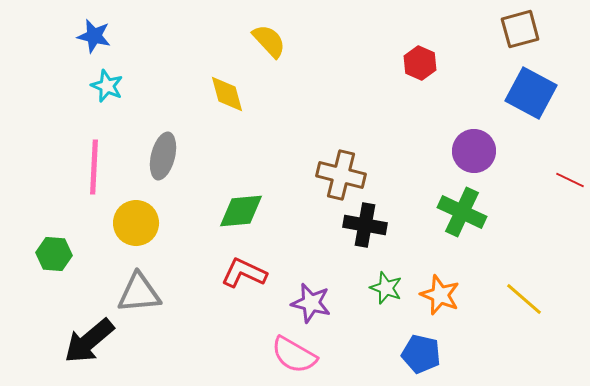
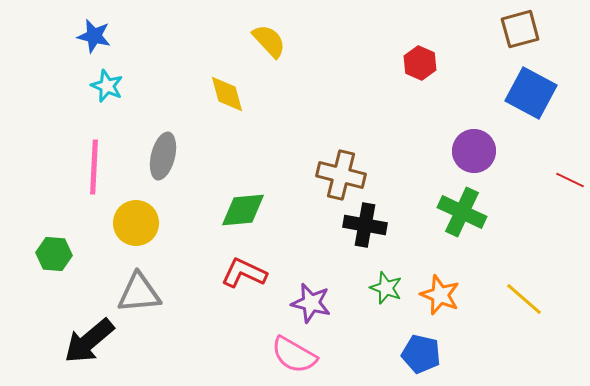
green diamond: moved 2 px right, 1 px up
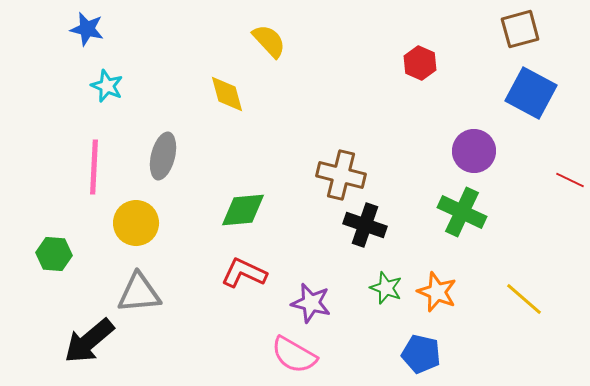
blue star: moved 7 px left, 7 px up
black cross: rotated 9 degrees clockwise
orange star: moved 3 px left, 3 px up
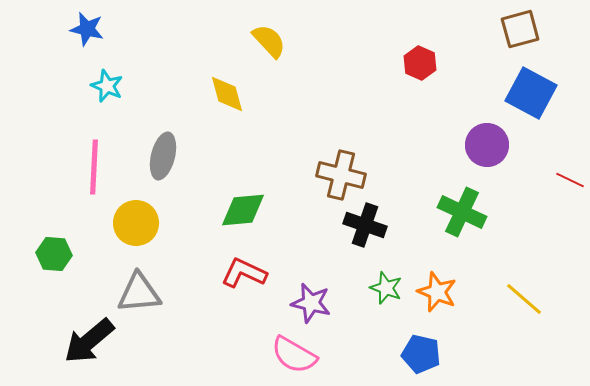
purple circle: moved 13 px right, 6 px up
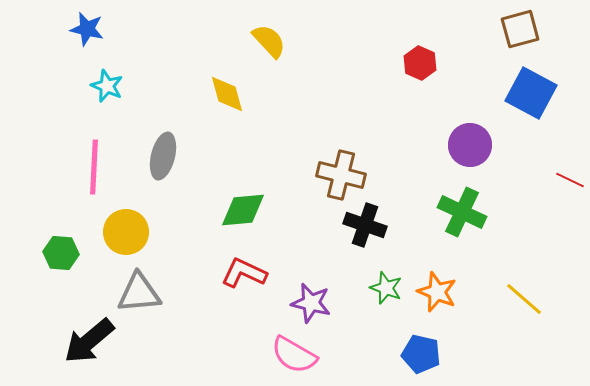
purple circle: moved 17 px left
yellow circle: moved 10 px left, 9 px down
green hexagon: moved 7 px right, 1 px up
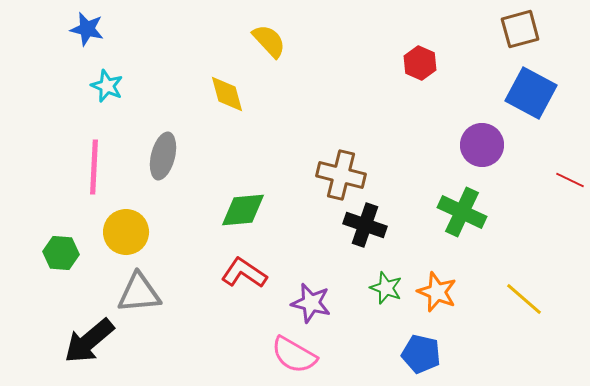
purple circle: moved 12 px right
red L-shape: rotated 9 degrees clockwise
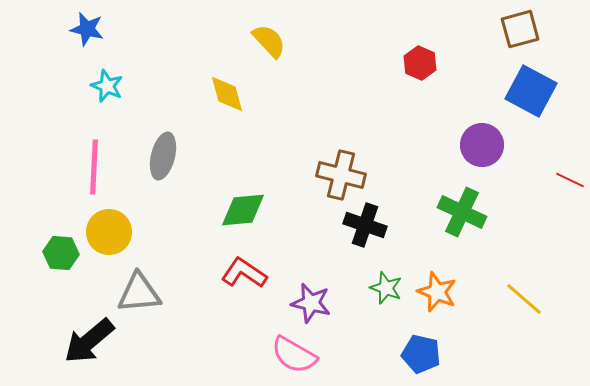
blue square: moved 2 px up
yellow circle: moved 17 px left
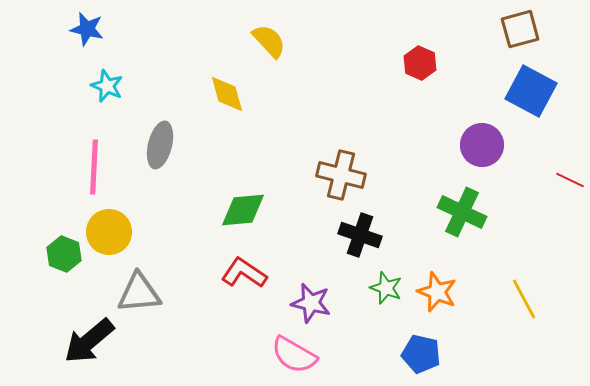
gray ellipse: moved 3 px left, 11 px up
black cross: moved 5 px left, 10 px down
green hexagon: moved 3 px right, 1 px down; rotated 16 degrees clockwise
yellow line: rotated 21 degrees clockwise
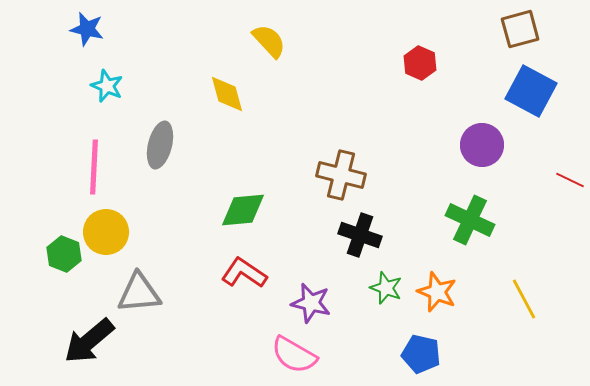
green cross: moved 8 px right, 8 px down
yellow circle: moved 3 px left
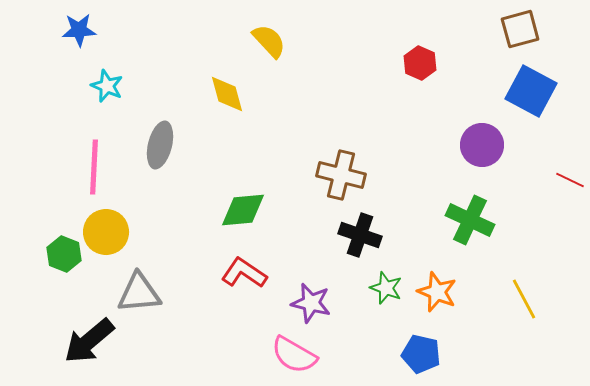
blue star: moved 8 px left, 1 px down; rotated 16 degrees counterclockwise
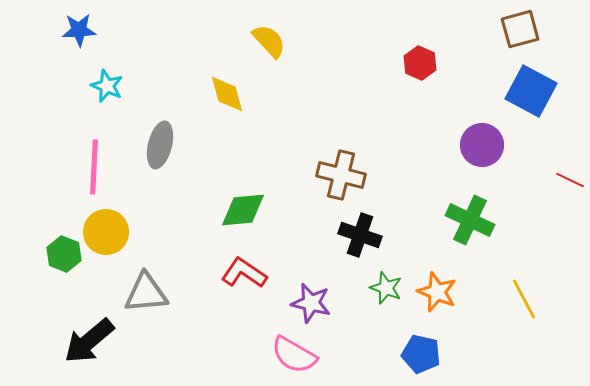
gray triangle: moved 7 px right
